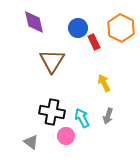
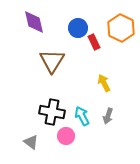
cyan arrow: moved 2 px up
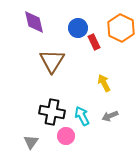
gray arrow: moved 2 px right; rotated 49 degrees clockwise
gray triangle: rotated 28 degrees clockwise
